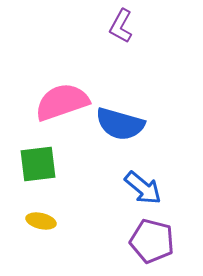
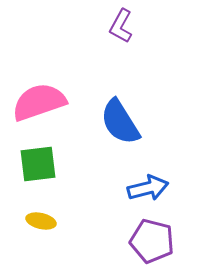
pink semicircle: moved 23 px left
blue semicircle: moved 2 px up; rotated 42 degrees clockwise
blue arrow: moved 5 px right; rotated 54 degrees counterclockwise
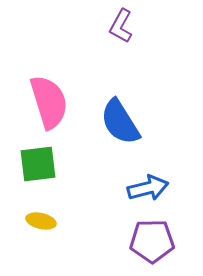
pink semicircle: moved 10 px right; rotated 92 degrees clockwise
purple pentagon: rotated 15 degrees counterclockwise
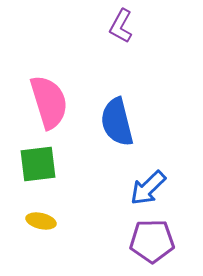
blue semicircle: moved 3 px left; rotated 18 degrees clockwise
blue arrow: rotated 150 degrees clockwise
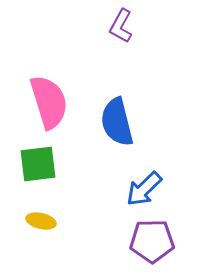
blue arrow: moved 4 px left, 1 px down
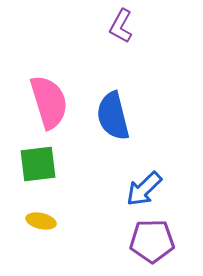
blue semicircle: moved 4 px left, 6 px up
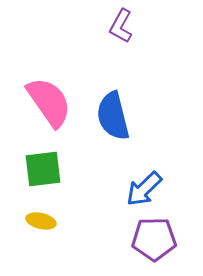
pink semicircle: rotated 18 degrees counterclockwise
green square: moved 5 px right, 5 px down
purple pentagon: moved 2 px right, 2 px up
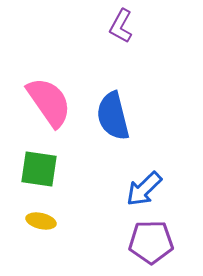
green square: moved 4 px left; rotated 15 degrees clockwise
purple pentagon: moved 3 px left, 3 px down
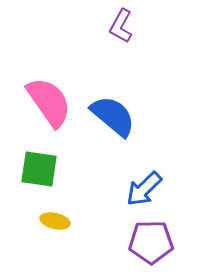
blue semicircle: rotated 144 degrees clockwise
yellow ellipse: moved 14 px right
